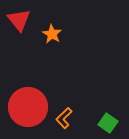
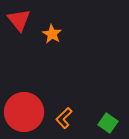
red circle: moved 4 px left, 5 px down
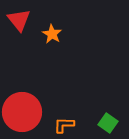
red circle: moved 2 px left
orange L-shape: moved 7 px down; rotated 45 degrees clockwise
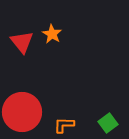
red triangle: moved 3 px right, 22 px down
green square: rotated 18 degrees clockwise
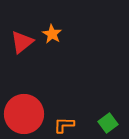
red triangle: rotated 30 degrees clockwise
red circle: moved 2 px right, 2 px down
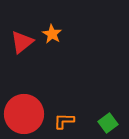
orange L-shape: moved 4 px up
